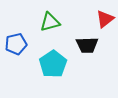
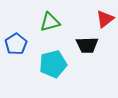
blue pentagon: rotated 20 degrees counterclockwise
cyan pentagon: rotated 20 degrees clockwise
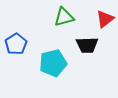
green triangle: moved 14 px right, 5 px up
cyan pentagon: moved 1 px up
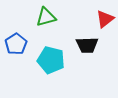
green triangle: moved 18 px left
cyan pentagon: moved 2 px left, 3 px up; rotated 28 degrees clockwise
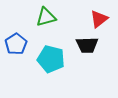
red triangle: moved 6 px left
cyan pentagon: moved 1 px up
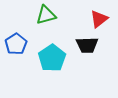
green triangle: moved 2 px up
cyan pentagon: moved 1 px right, 1 px up; rotated 24 degrees clockwise
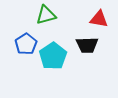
red triangle: rotated 48 degrees clockwise
blue pentagon: moved 10 px right
cyan pentagon: moved 1 px right, 2 px up
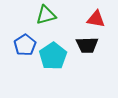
red triangle: moved 3 px left
blue pentagon: moved 1 px left, 1 px down
